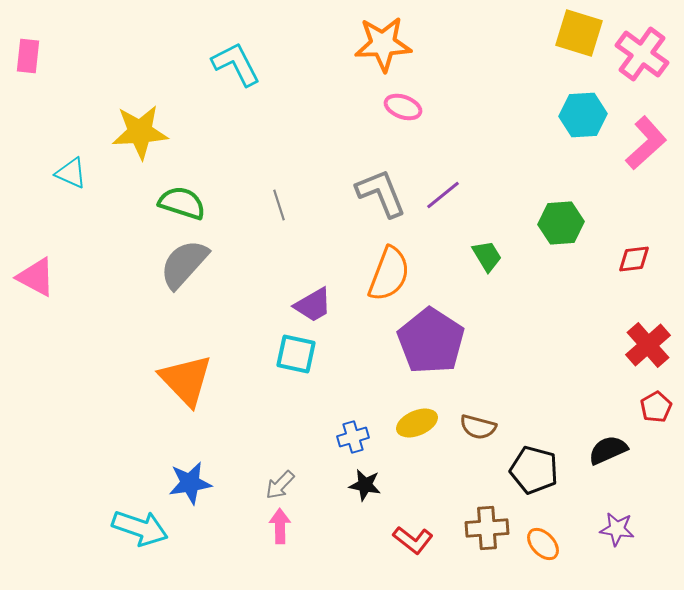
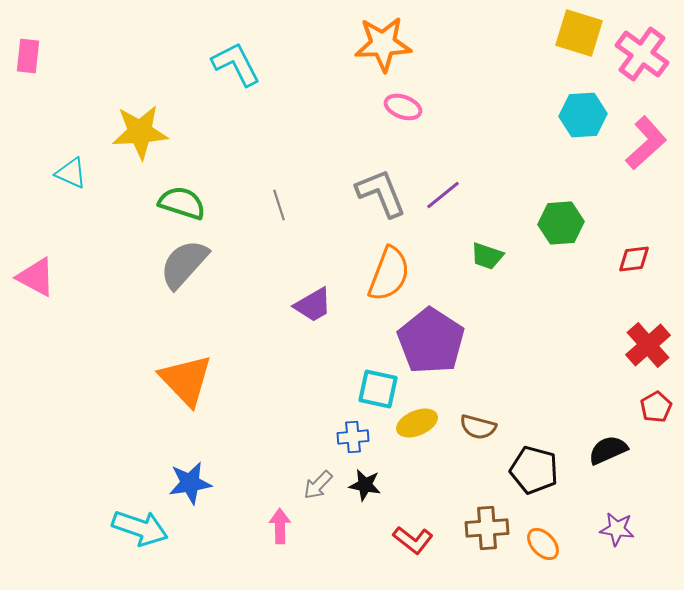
green trapezoid: rotated 140 degrees clockwise
cyan square: moved 82 px right, 35 px down
blue cross: rotated 12 degrees clockwise
gray arrow: moved 38 px right
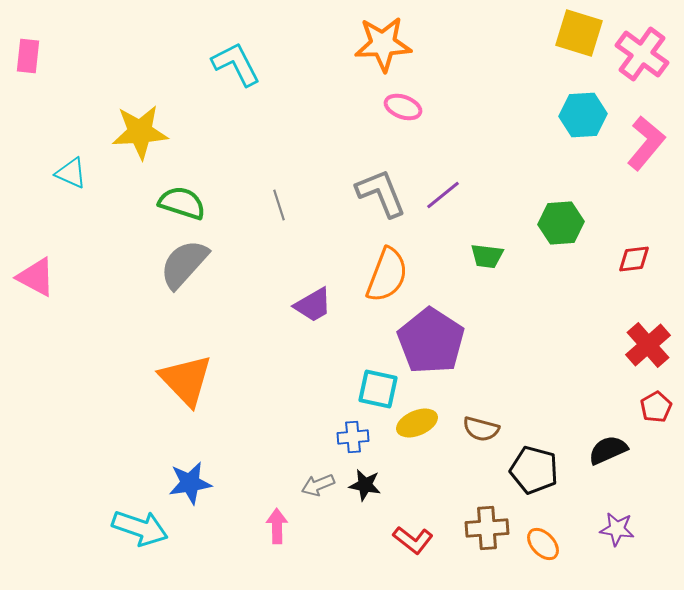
pink L-shape: rotated 8 degrees counterclockwise
green trapezoid: rotated 12 degrees counterclockwise
orange semicircle: moved 2 px left, 1 px down
brown semicircle: moved 3 px right, 2 px down
gray arrow: rotated 24 degrees clockwise
pink arrow: moved 3 px left
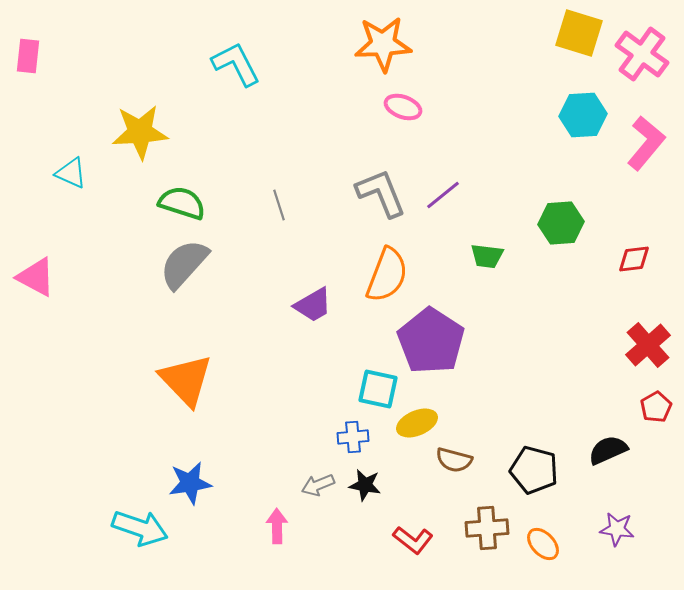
brown semicircle: moved 27 px left, 31 px down
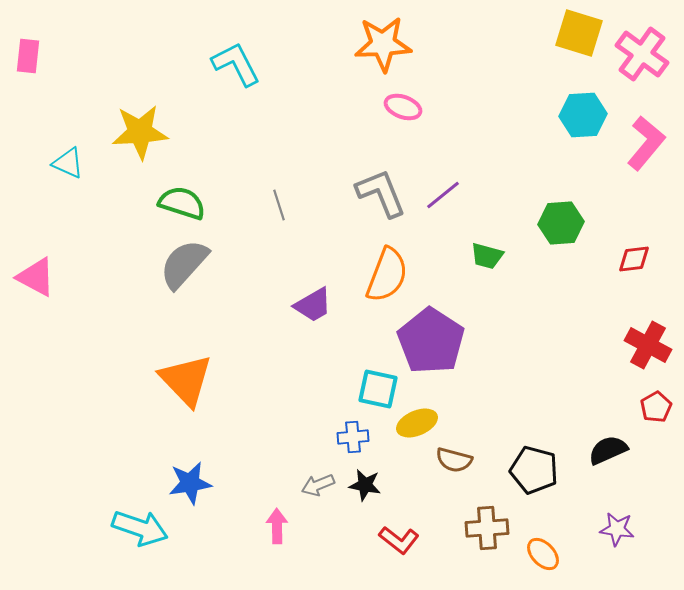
cyan triangle: moved 3 px left, 10 px up
green trapezoid: rotated 8 degrees clockwise
red cross: rotated 21 degrees counterclockwise
red L-shape: moved 14 px left
orange ellipse: moved 10 px down
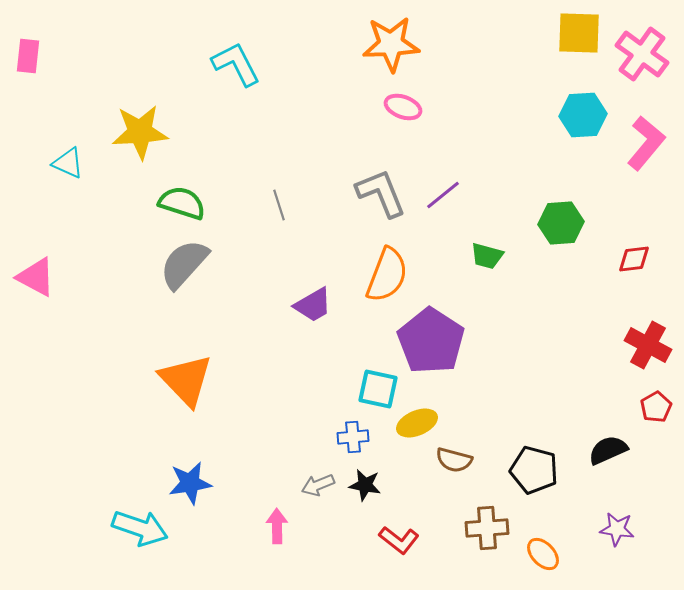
yellow square: rotated 15 degrees counterclockwise
orange star: moved 8 px right
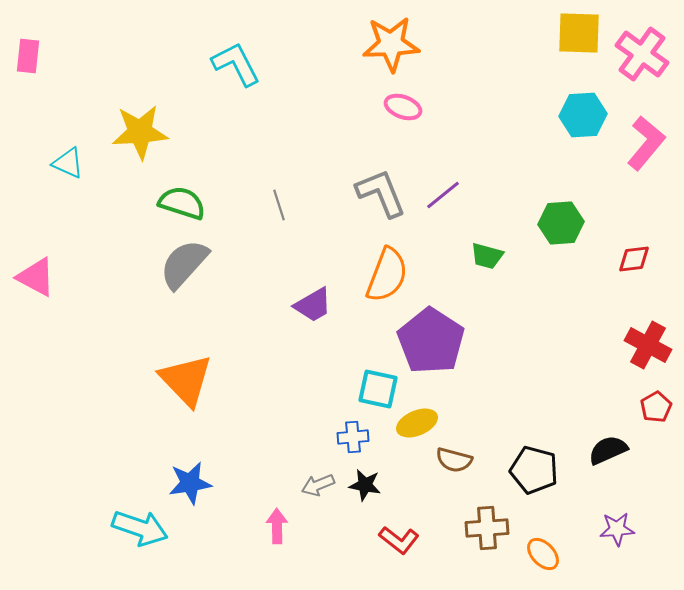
purple star: rotated 12 degrees counterclockwise
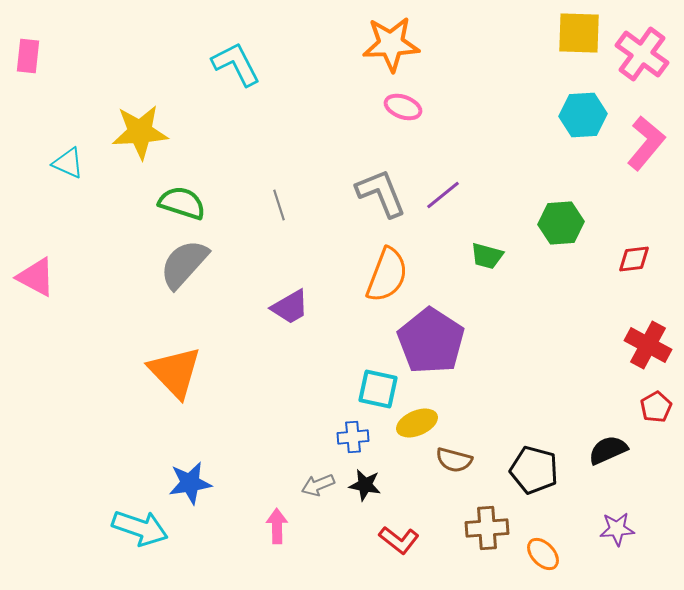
purple trapezoid: moved 23 px left, 2 px down
orange triangle: moved 11 px left, 8 px up
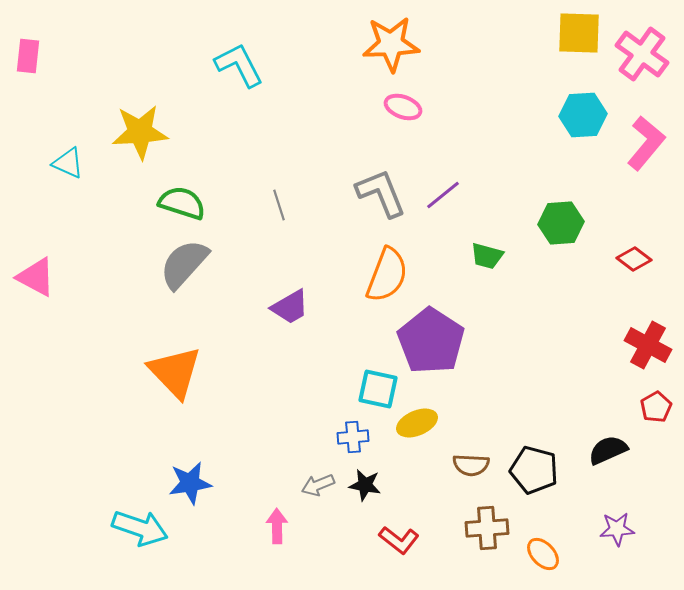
cyan L-shape: moved 3 px right, 1 px down
red diamond: rotated 44 degrees clockwise
brown semicircle: moved 17 px right, 5 px down; rotated 12 degrees counterclockwise
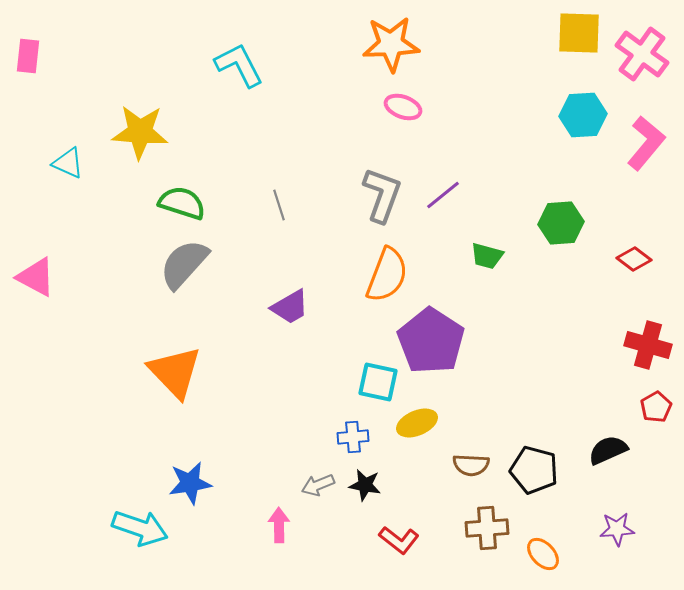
yellow star: rotated 8 degrees clockwise
gray L-shape: moved 1 px right, 2 px down; rotated 42 degrees clockwise
red cross: rotated 12 degrees counterclockwise
cyan square: moved 7 px up
pink arrow: moved 2 px right, 1 px up
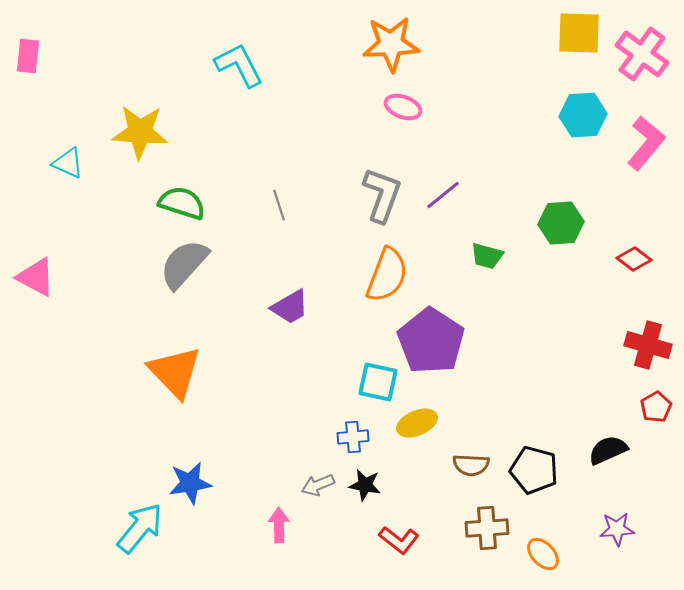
cyan arrow: rotated 70 degrees counterclockwise
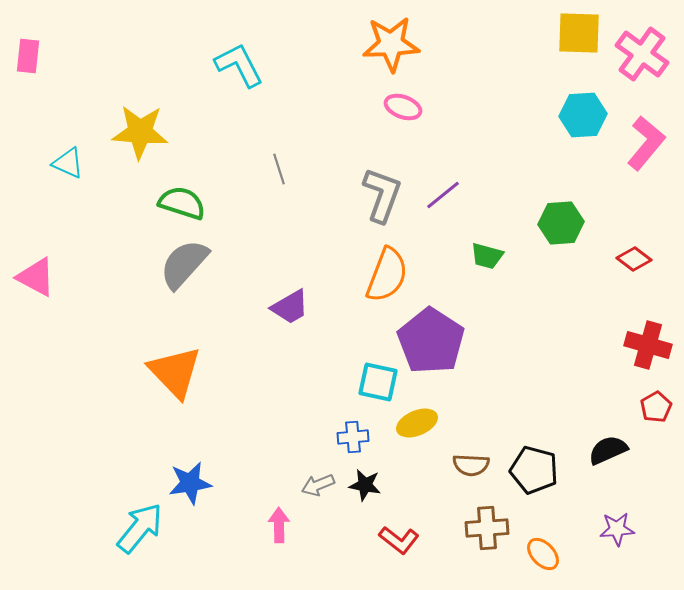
gray line: moved 36 px up
